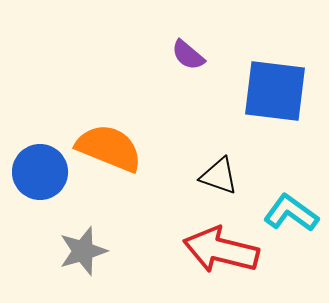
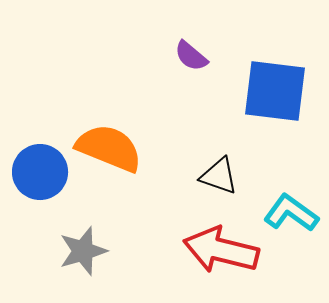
purple semicircle: moved 3 px right, 1 px down
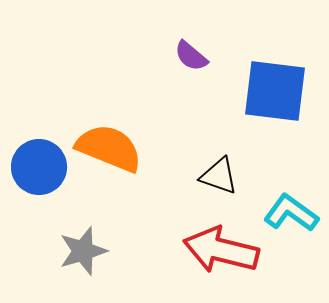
blue circle: moved 1 px left, 5 px up
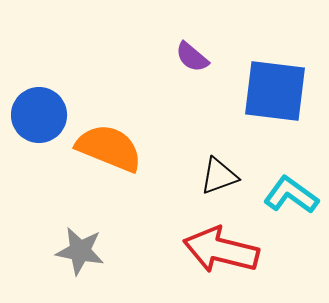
purple semicircle: moved 1 px right, 1 px down
blue circle: moved 52 px up
black triangle: rotated 39 degrees counterclockwise
cyan L-shape: moved 18 px up
gray star: moved 3 px left; rotated 27 degrees clockwise
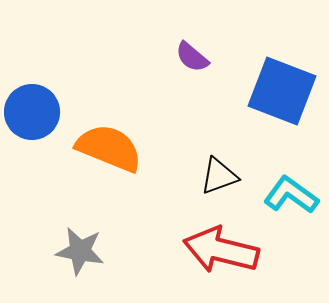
blue square: moved 7 px right; rotated 14 degrees clockwise
blue circle: moved 7 px left, 3 px up
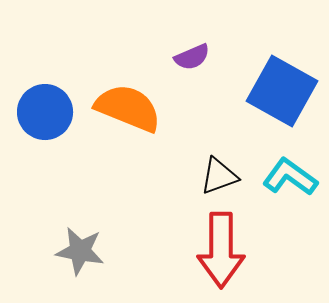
purple semicircle: rotated 63 degrees counterclockwise
blue square: rotated 8 degrees clockwise
blue circle: moved 13 px right
orange semicircle: moved 19 px right, 40 px up
cyan L-shape: moved 1 px left, 18 px up
red arrow: rotated 104 degrees counterclockwise
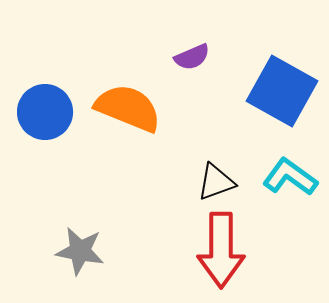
black triangle: moved 3 px left, 6 px down
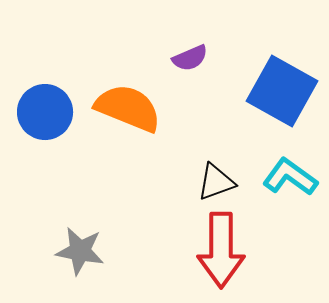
purple semicircle: moved 2 px left, 1 px down
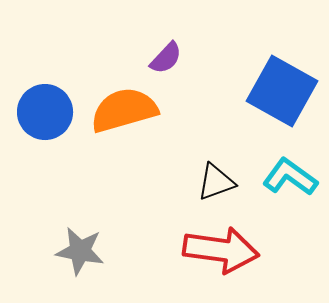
purple semicircle: moved 24 px left; rotated 24 degrees counterclockwise
orange semicircle: moved 4 px left, 2 px down; rotated 38 degrees counterclockwise
red arrow: rotated 82 degrees counterclockwise
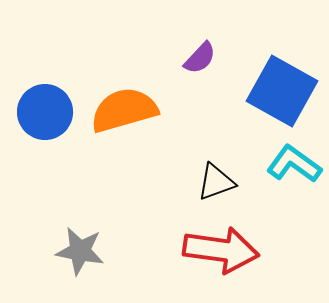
purple semicircle: moved 34 px right
cyan L-shape: moved 4 px right, 13 px up
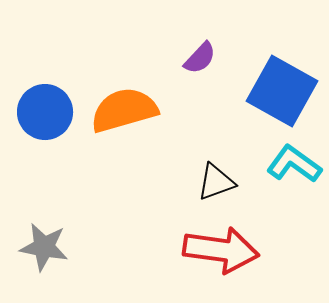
gray star: moved 36 px left, 4 px up
